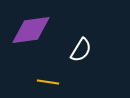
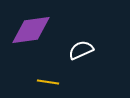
white semicircle: rotated 145 degrees counterclockwise
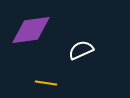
yellow line: moved 2 px left, 1 px down
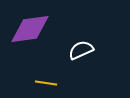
purple diamond: moved 1 px left, 1 px up
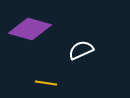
purple diamond: rotated 24 degrees clockwise
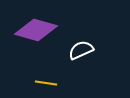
purple diamond: moved 6 px right, 1 px down
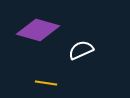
purple diamond: moved 2 px right
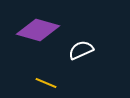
yellow line: rotated 15 degrees clockwise
